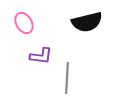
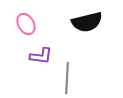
pink ellipse: moved 2 px right, 1 px down
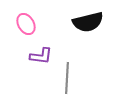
black semicircle: moved 1 px right
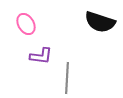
black semicircle: moved 12 px right; rotated 32 degrees clockwise
